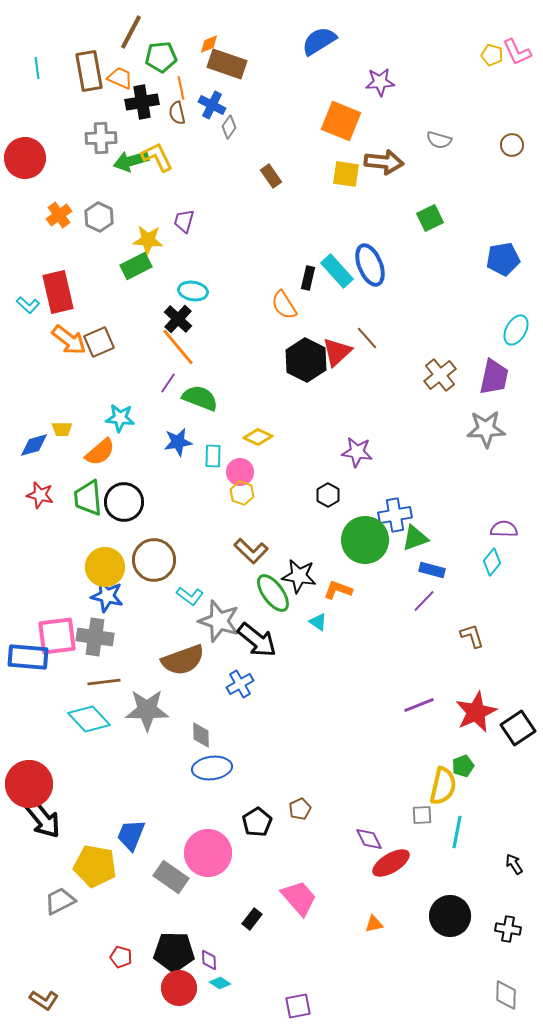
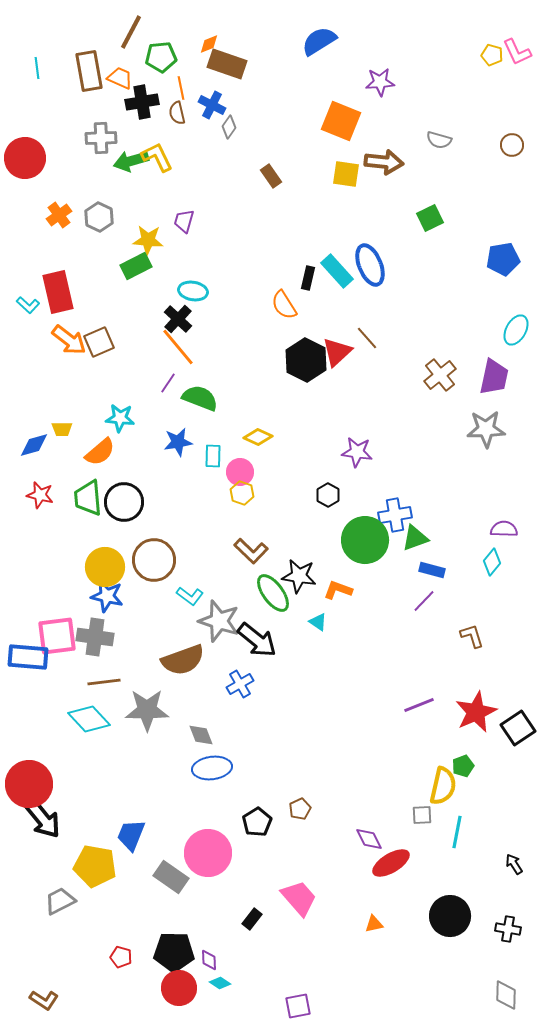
gray diamond at (201, 735): rotated 20 degrees counterclockwise
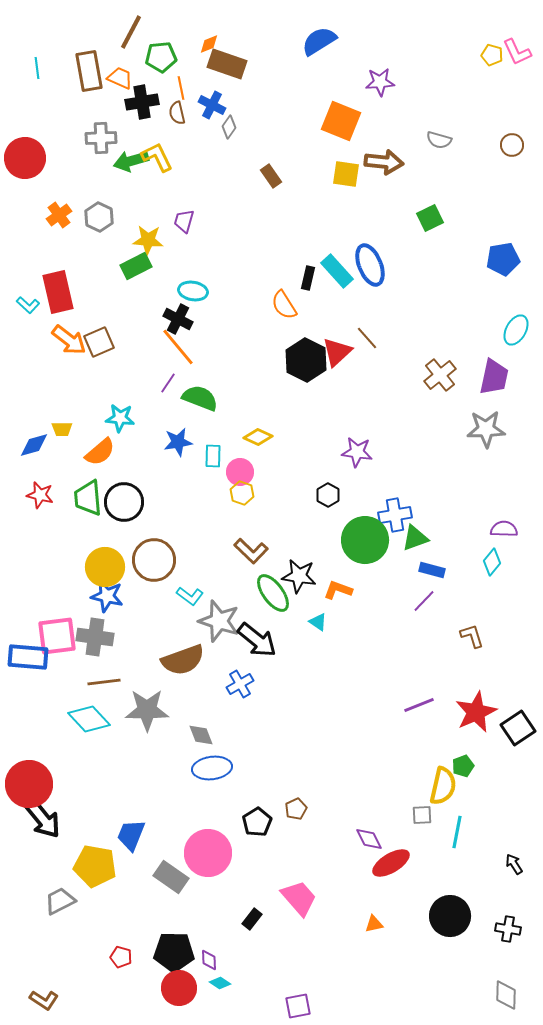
black cross at (178, 319): rotated 16 degrees counterclockwise
brown pentagon at (300, 809): moved 4 px left
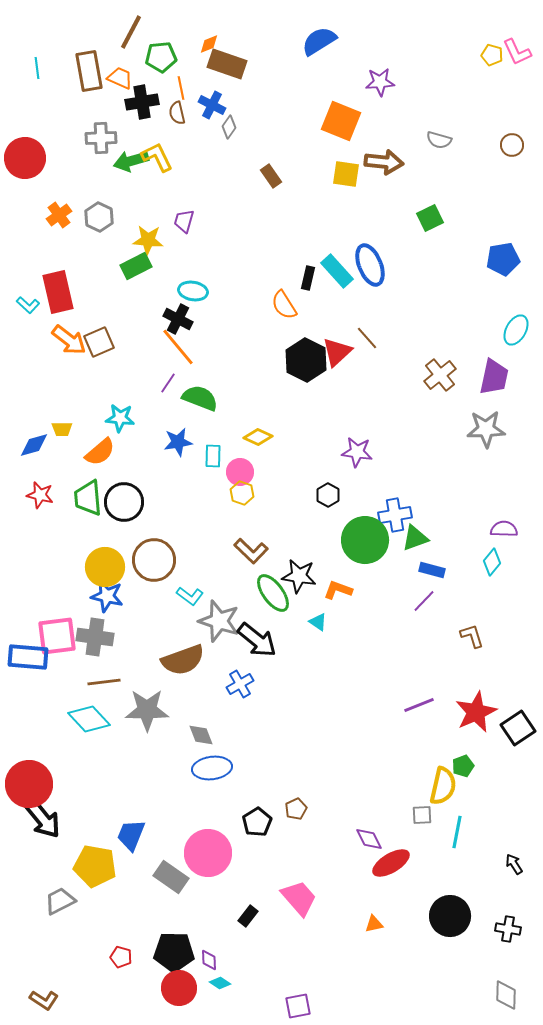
black rectangle at (252, 919): moved 4 px left, 3 px up
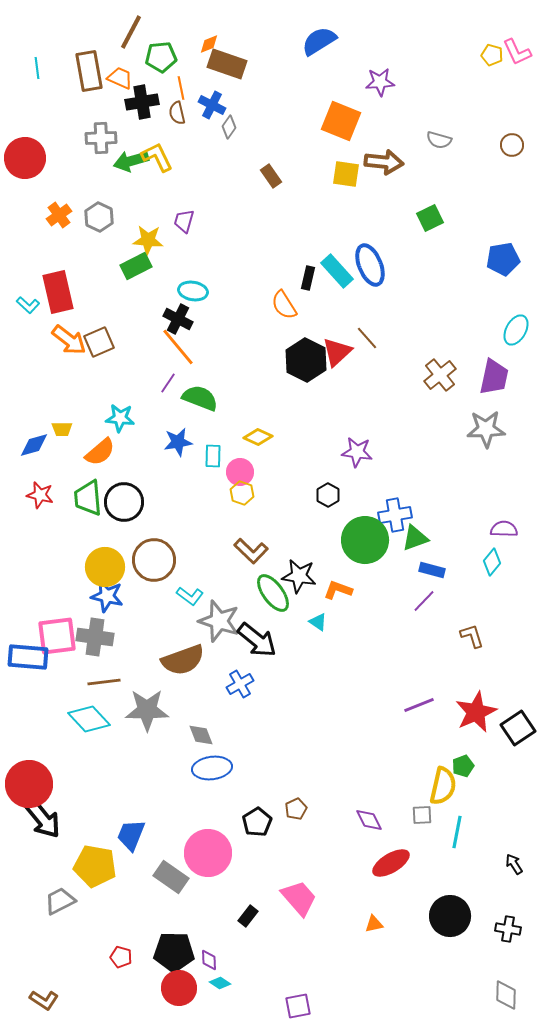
purple diamond at (369, 839): moved 19 px up
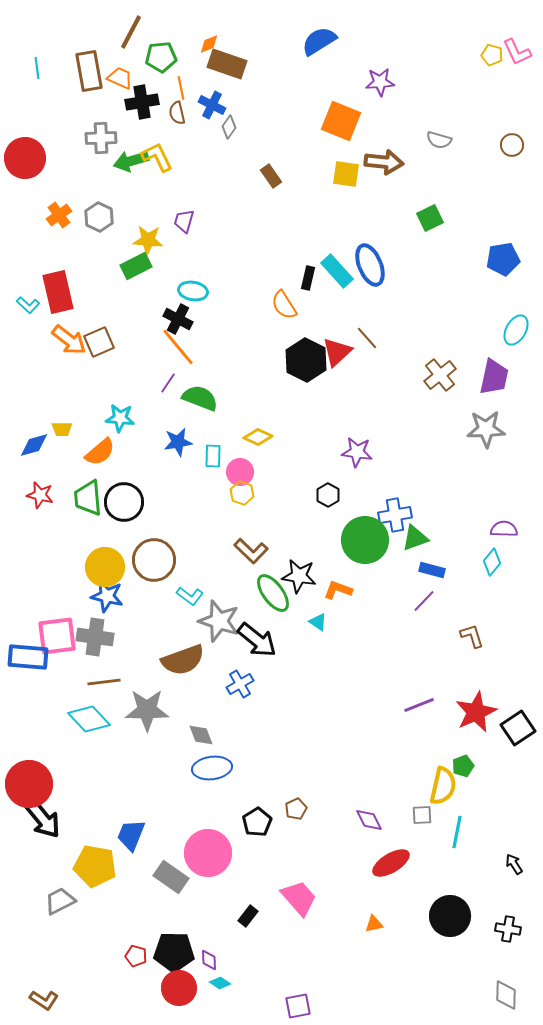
red pentagon at (121, 957): moved 15 px right, 1 px up
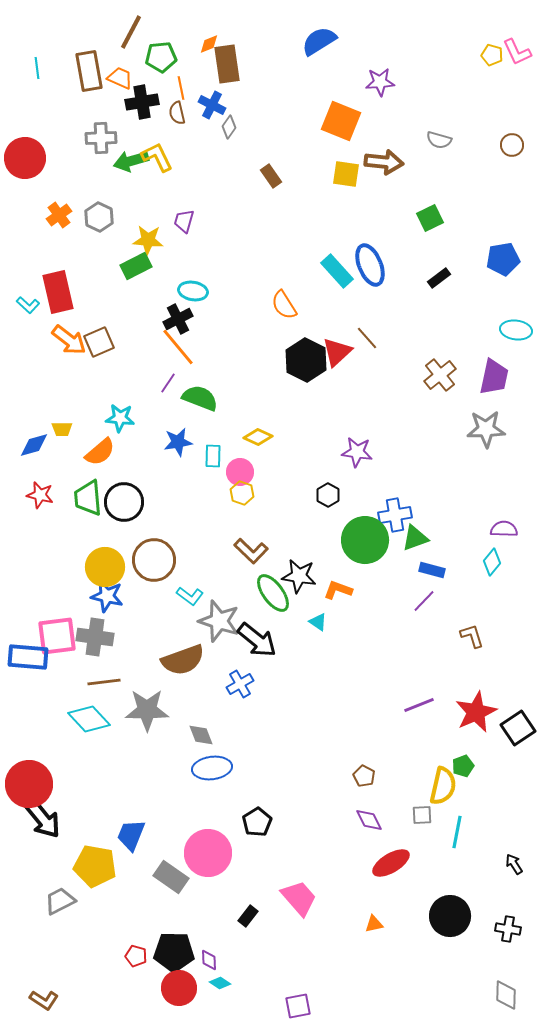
brown rectangle at (227, 64): rotated 63 degrees clockwise
black rectangle at (308, 278): moved 131 px right; rotated 40 degrees clockwise
black cross at (178, 319): rotated 36 degrees clockwise
cyan ellipse at (516, 330): rotated 68 degrees clockwise
brown pentagon at (296, 809): moved 68 px right, 33 px up; rotated 20 degrees counterclockwise
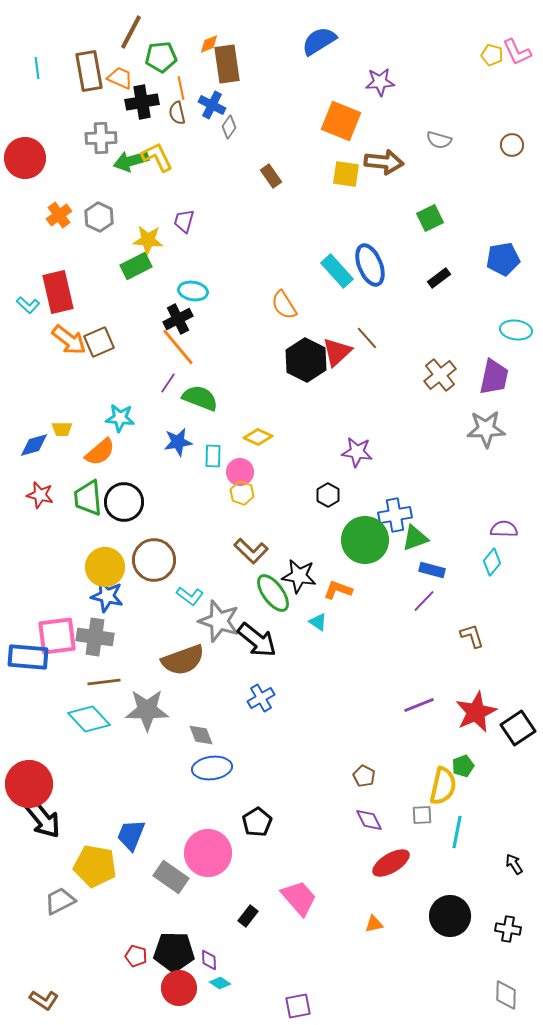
blue cross at (240, 684): moved 21 px right, 14 px down
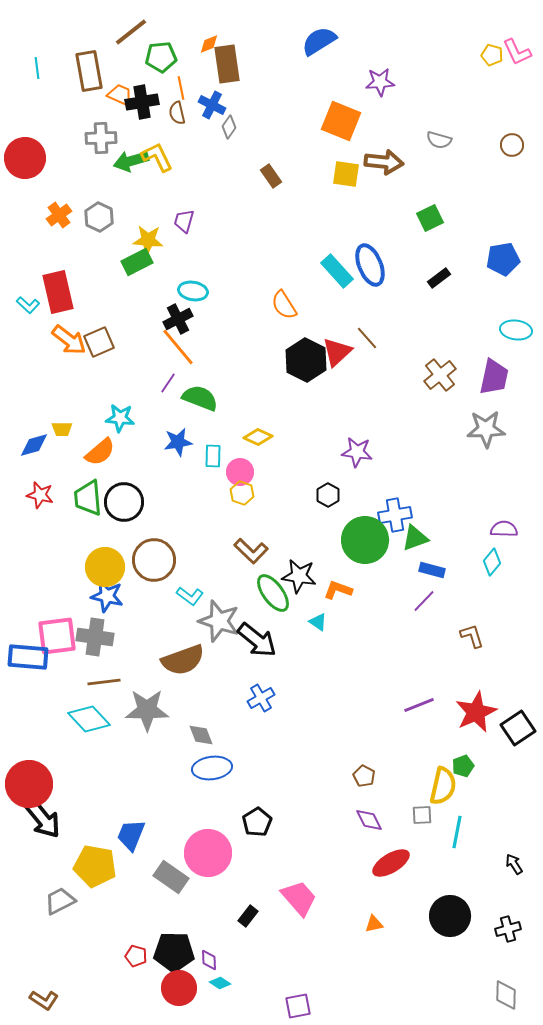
brown line at (131, 32): rotated 24 degrees clockwise
orange trapezoid at (120, 78): moved 17 px down
green rectangle at (136, 266): moved 1 px right, 4 px up
black cross at (508, 929): rotated 25 degrees counterclockwise
